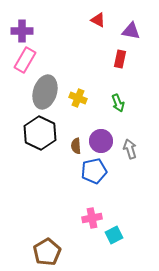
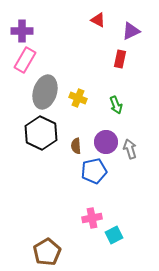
purple triangle: rotated 36 degrees counterclockwise
green arrow: moved 2 px left, 2 px down
black hexagon: moved 1 px right
purple circle: moved 5 px right, 1 px down
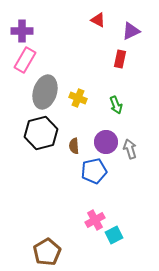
black hexagon: rotated 20 degrees clockwise
brown semicircle: moved 2 px left
pink cross: moved 3 px right, 2 px down; rotated 18 degrees counterclockwise
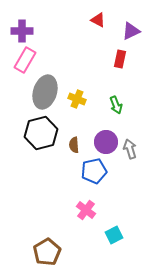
yellow cross: moved 1 px left, 1 px down
brown semicircle: moved 1 px up
pink cross: moved 9 px left, 10 px up; rotated 24 degrees counterclockwise
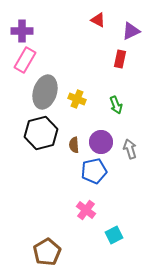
purple circle: moved 5 px left
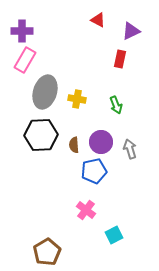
yellow cross: rotated 12 degrees counterclockwise
black hexagon: moved 2 px down; rotated 12 degrees clockwise
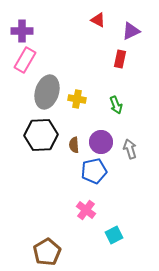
gray ellipse: moved 2 px right
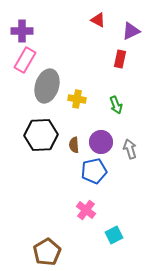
gray ellipse: moved 6 px up
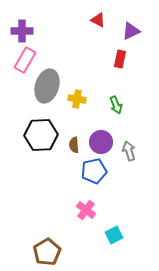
gray arrow: moved 1 px left, 2 px down
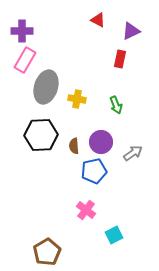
gray ellipse: moved 1 px left, 1 px down
brown semicircle: moved 1 px down
gray arrow: moved 4 px right, 2 px down; rotated 72 degrees clockwise
